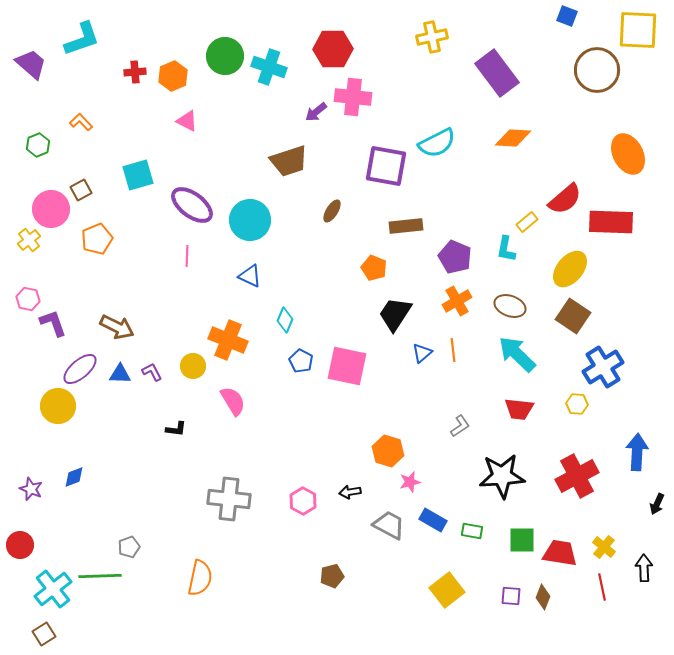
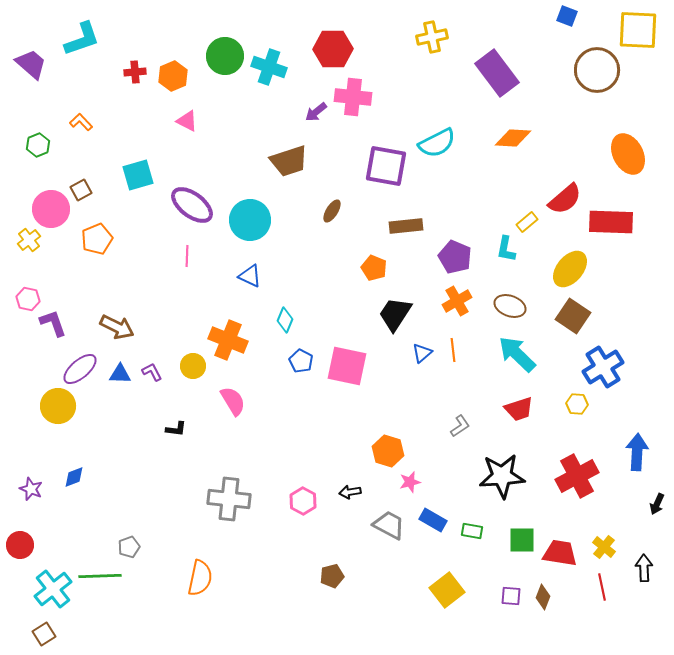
red trapezoid at (519, 409): rotated 24 degrees counterclockwise
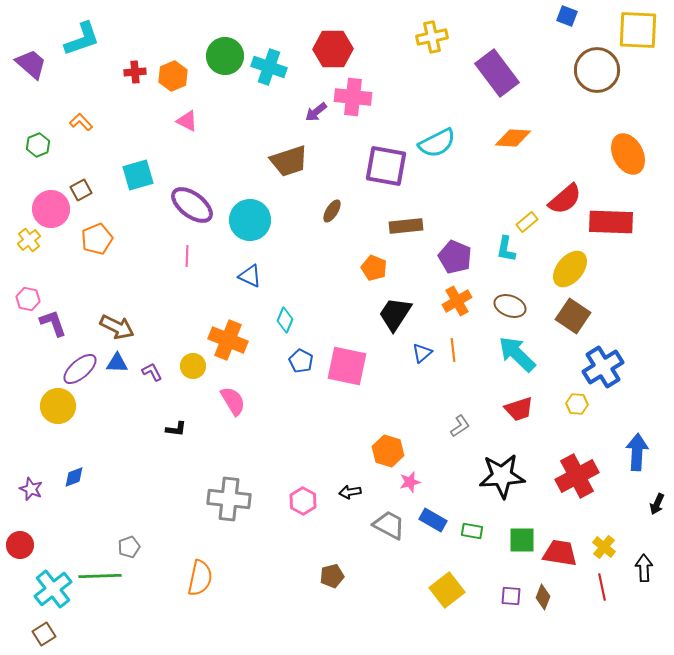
blue triangle at (120, 374): moved 3 px left, 11 px up
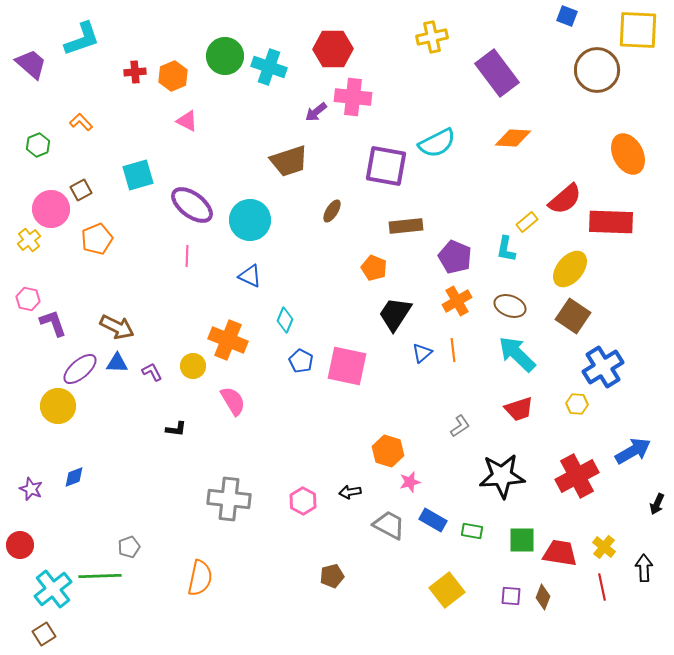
blue arrow at (637, 452): moved 4 px left, 1 px up; rotated 57 degrees clockwise
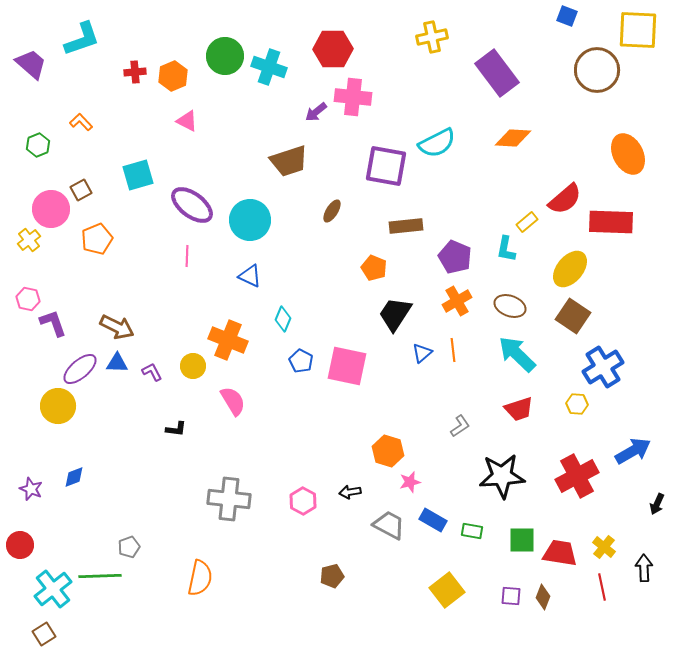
cyan diamond at (285, 320): moved 2 px left, 1 px up
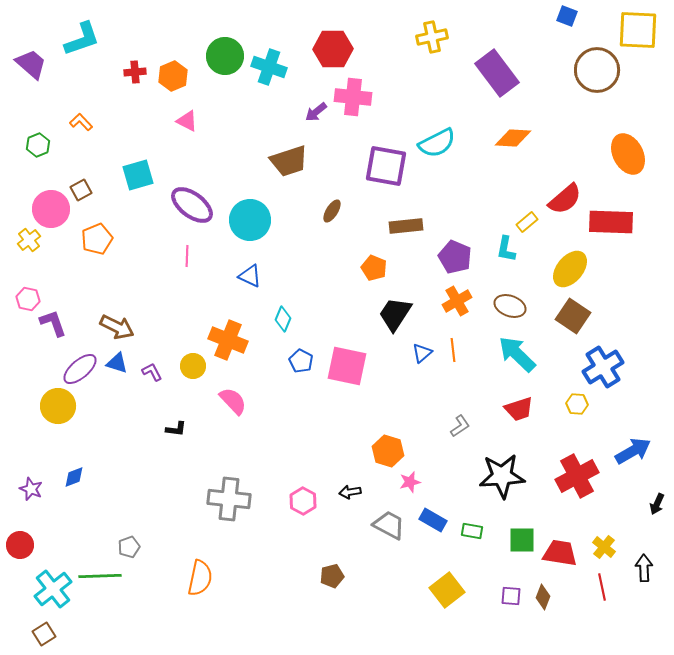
blue triangle at (117, 363): rotated 15 degrees clockwise
pink semicircle at (233, 401): rotated 12 degrees counterclockwise
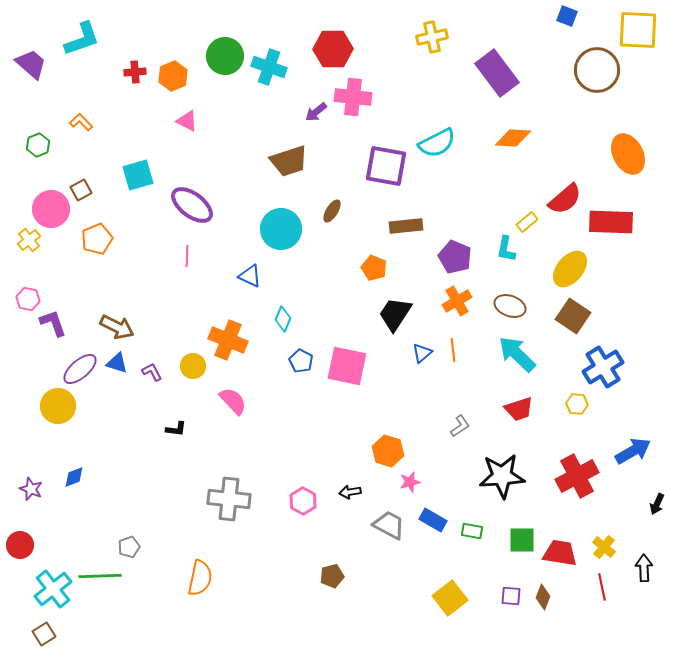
cyan circle at (250, 220): moved 31 px right, 9 px down
yellow square at (447, 590): moved 3 px right, 8 px down
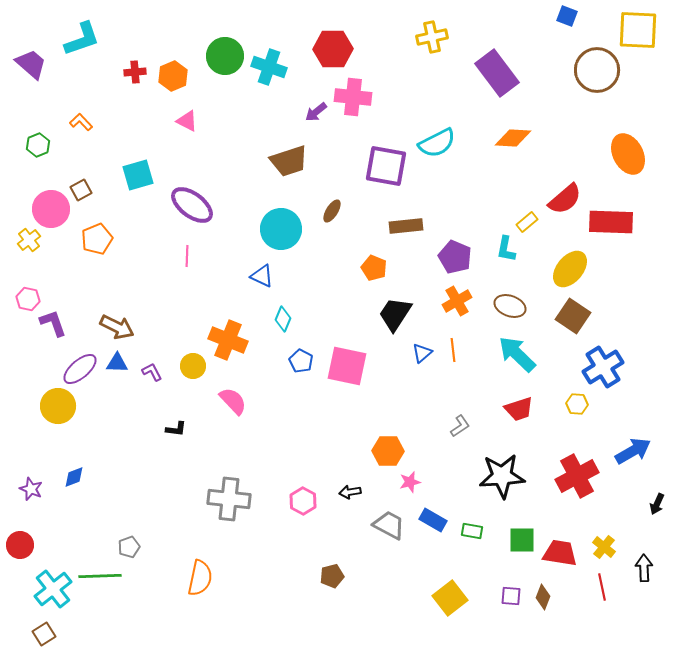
blue triangle at (250, 276): moved 12 px right
blue triangle at (117, 363): rotated 15 degrees counterclockwise
orange hexagon at (388, 451): rotated 16 degrees counterclockwise
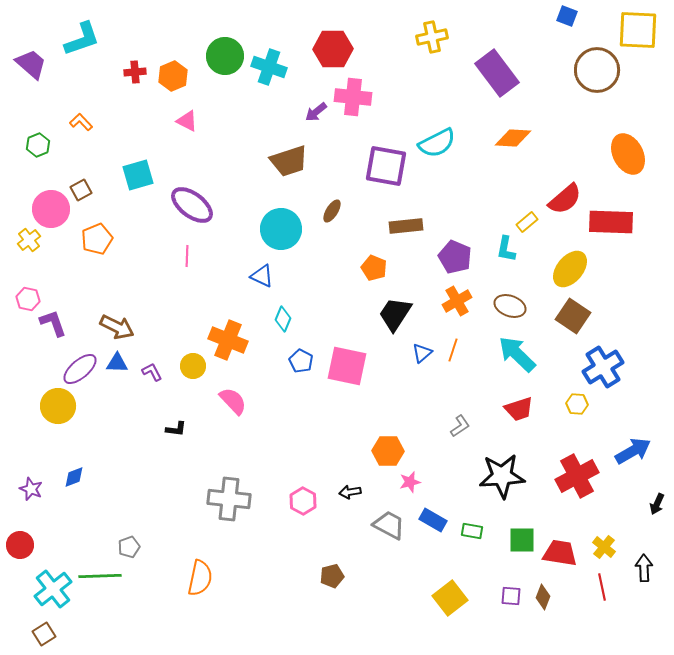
orange line at (453, 350): rotated 25 degrees clockwise
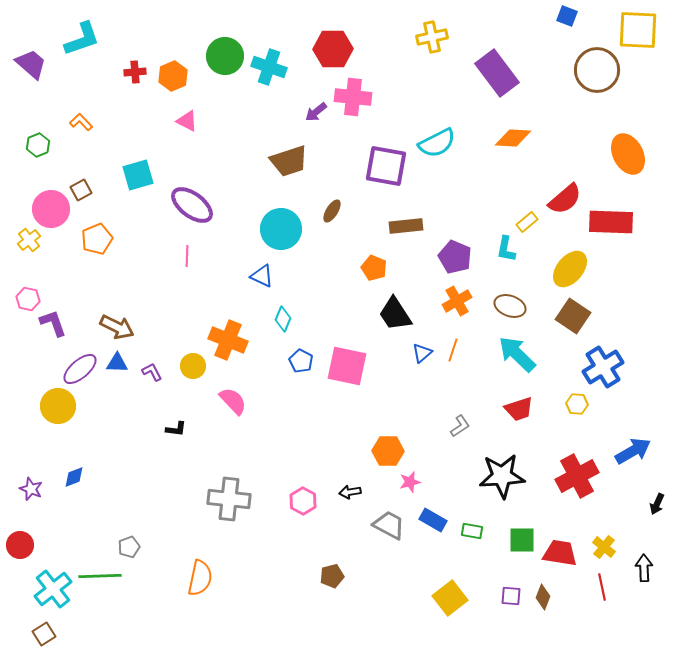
black trapezoid at (395, 314): rotated 66 degrees counterclockwise
